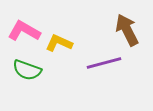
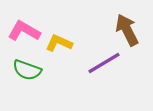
purple line: rotated 16 degrees counterclockwise
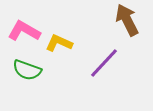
brown arrow: moved 10 px up
purple line: rotated 16 degrees counterclockwise
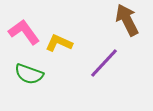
pink L-shape: moved 1 px down; rotated 24 degrees clockwise
green semicircle: moved 2 px right, 4 px down
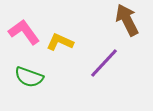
yellow L-shape: moved 1 px right, 1 px up
green semicircle: moved 3 px down
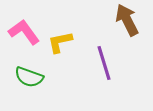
yellow L-shape: rotated 36 degrees counterclockwise
purple line: rotated 60 degrees counterclockwise
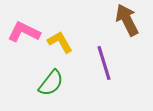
pink L-shape: rotated 28 degrees counterclockwise
yellow L-shape: rotated 72 degrees clockwise
green semicircle: moved 22 px right, 6 px down; rotated 72 degrees counterclockwise
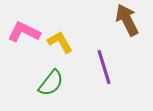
purple line: moved 4 px down
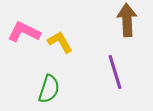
brown arrow: rotated 24 degrees clockwise
purple line: moved 11 px right, 5 px down
green semicircle: moved 2 px left, 6 px down; rotated 20 degrees counterclockwise
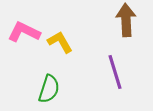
brown arrow: moved 1 px left
